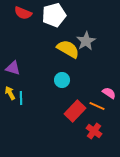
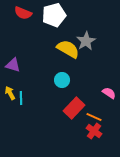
purple triangle: moved 3 px up
orange line: moved 3 px left, 11 px down
red rectangle: moved 1 px left, 3 px up
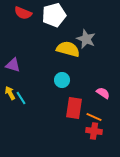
gray star: moved 2 px up; rotated 18 degrees counterclockwise
yellow semicircle: rotated 15 degrees counterclockwise
pink semicircle: moved 6 px left
cyan line: rotated 32 degrees counterclockwise
red rectangle: rotated 35 degrees counterclockwise
red cross: rotated 28 degrees counterclockwise
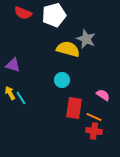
pink semicircle: moved 2 px down
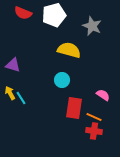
gray star: moved 6 px right, 13 px up
yellow semicircle: moved 1 px right, 1 px down
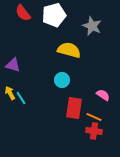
red semicircle: rotated 30 degrees clockwise
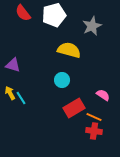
gray star: rotated 24 degrees clockwise
red rectangle: rotated 50 degrees clockwise
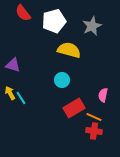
white pentagon: moved 6 px down
pink semicircle: rotated 112 degrees counterclockwise
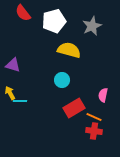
cyan line: moved 1 px left, 3 px down; rotated 56 degrees counterclockwise
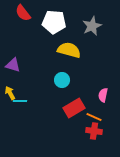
white pentagon: moved 1 px down; rotated 20 degrees clockwise
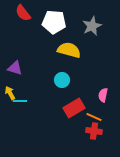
purple triangle: moved 2 px right, 3 px down
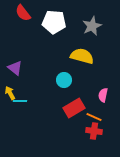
yellow semicircle: moved 13 px right, 6 px down
purple triangle: rotated 21 degrees clockwise
cyan circle: moved 2 px right
